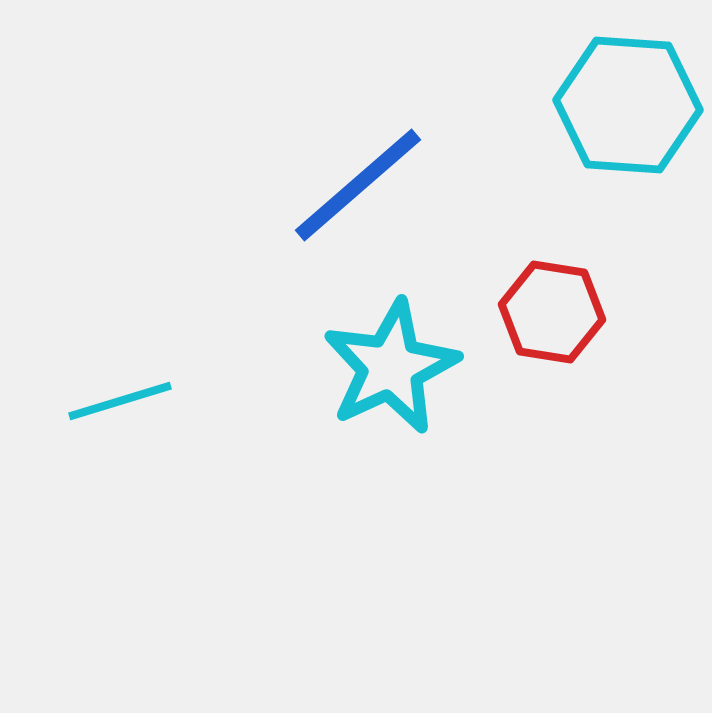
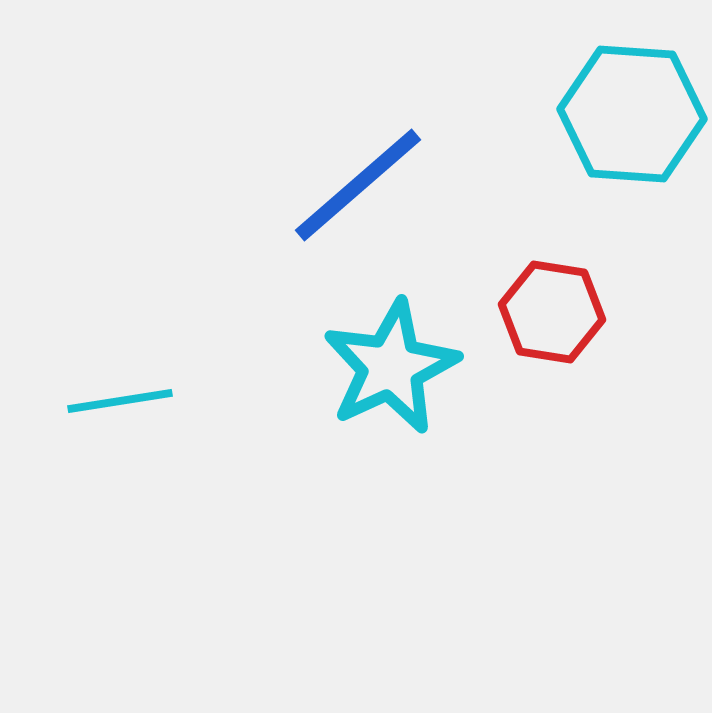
cyan hexagon: moved 4 px right, 9 px down
cyan line: rotated 8 degrees clockwise
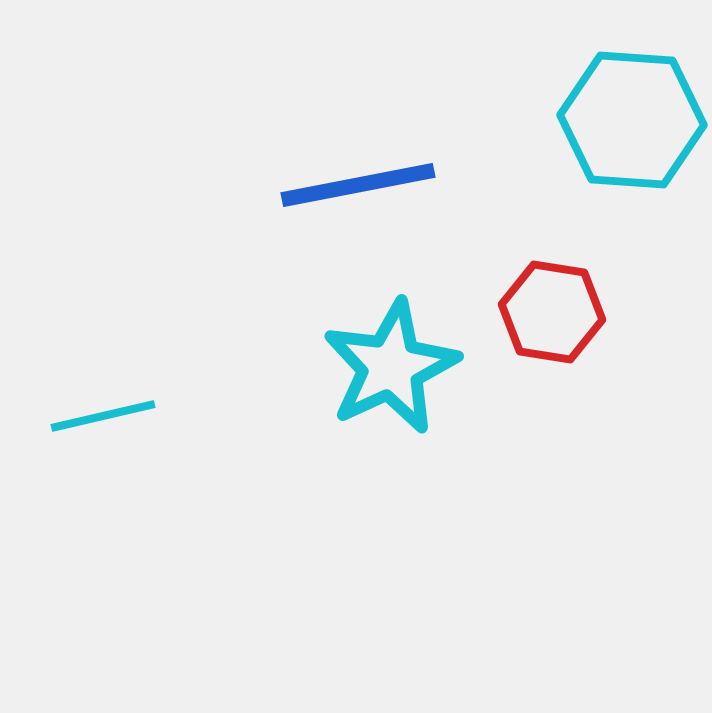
cyan hexagon: moved 6 px down
blue line: rotated 30 degrees clockwise
cyan line: moved 17 px left, 15 px down; rotated 4 degrees counterclockwise
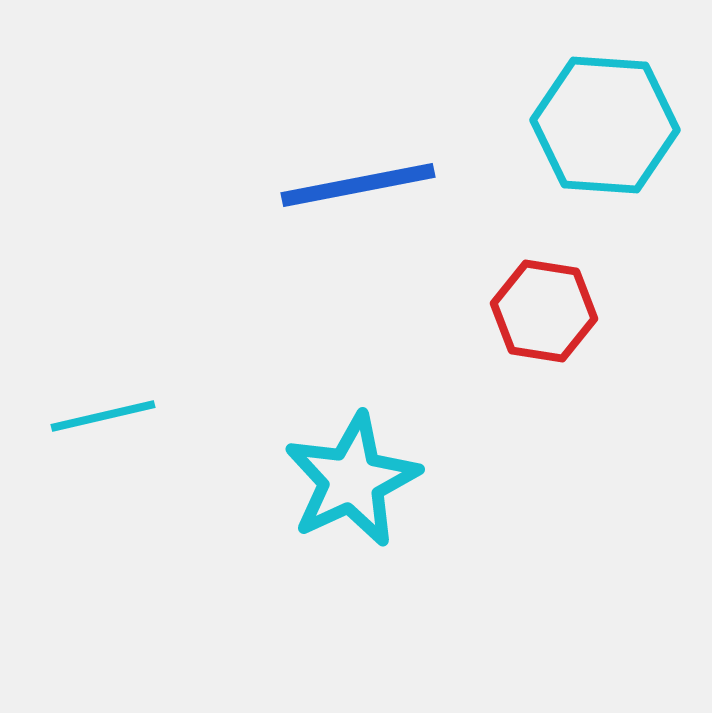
cyan hexagon: moved 27 px left, 5 px down
red hexagon: moved 8 px left, 1 px up
cyan star: moved 39 px left, 113 px down
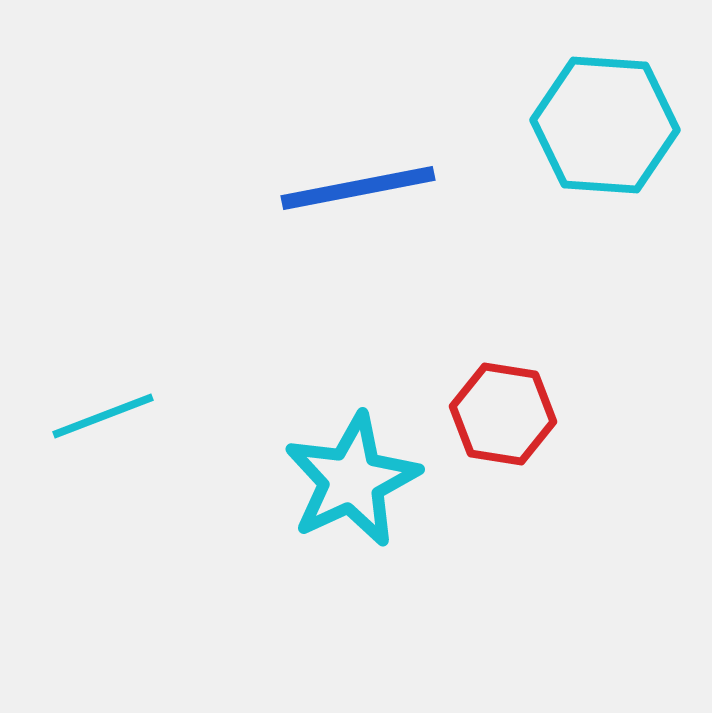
blue line: moved 3 px down
red hexagon: moved 41 px left, 103 px down
cyan line: rotated 8 degrees counterclockwise
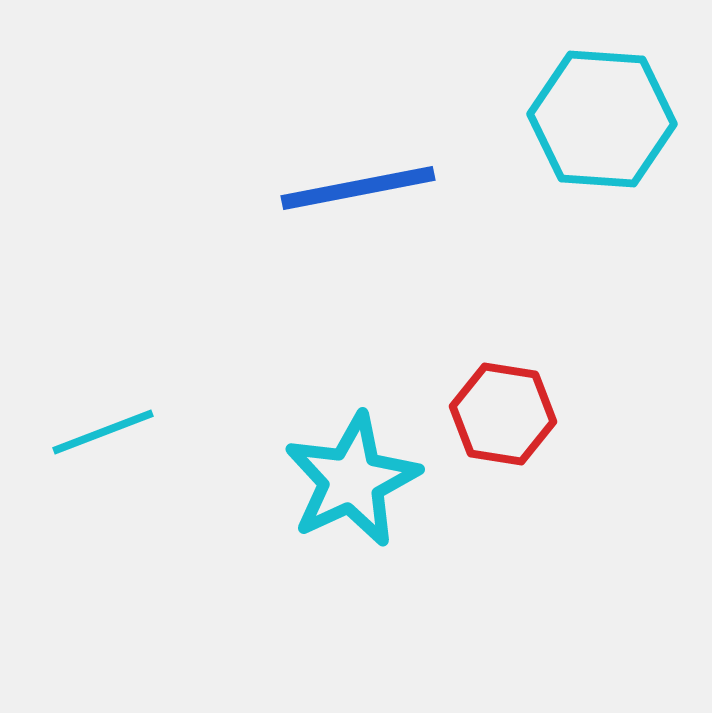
cyan hexagon: moved 3 px left, 6 px up
cyan line: moved 16 px down
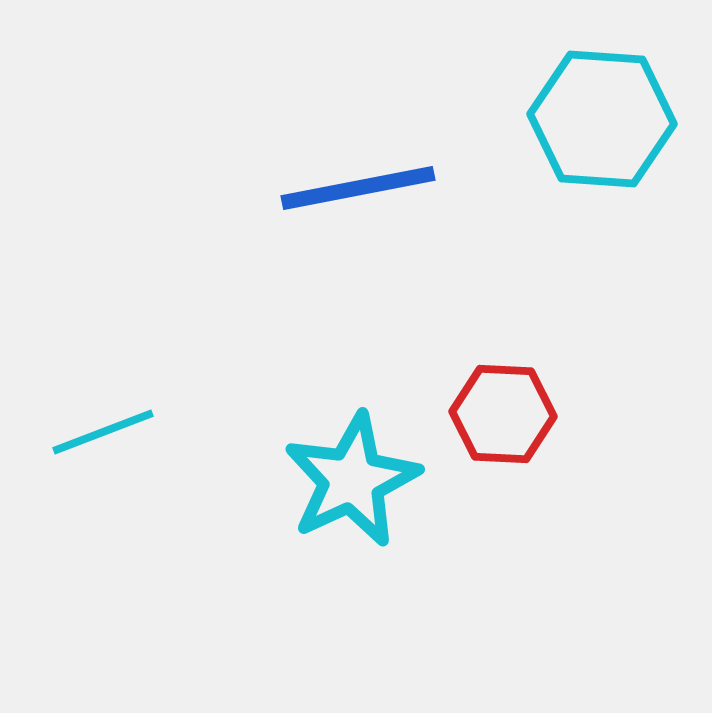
red hexagon: rotated 6 degrees counterclockwise
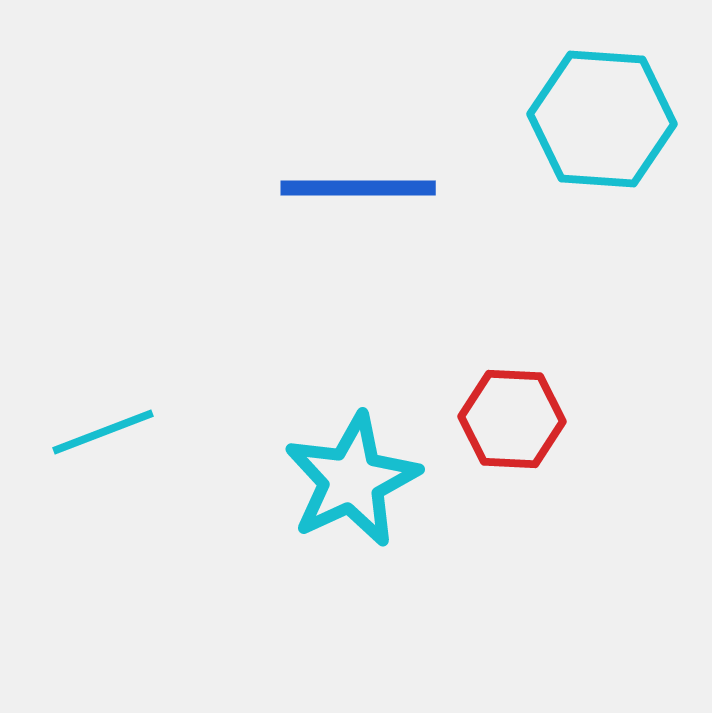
blue line: rotated 11 degrees clockwise
red hexagon: moved 9 px right, 5 px down
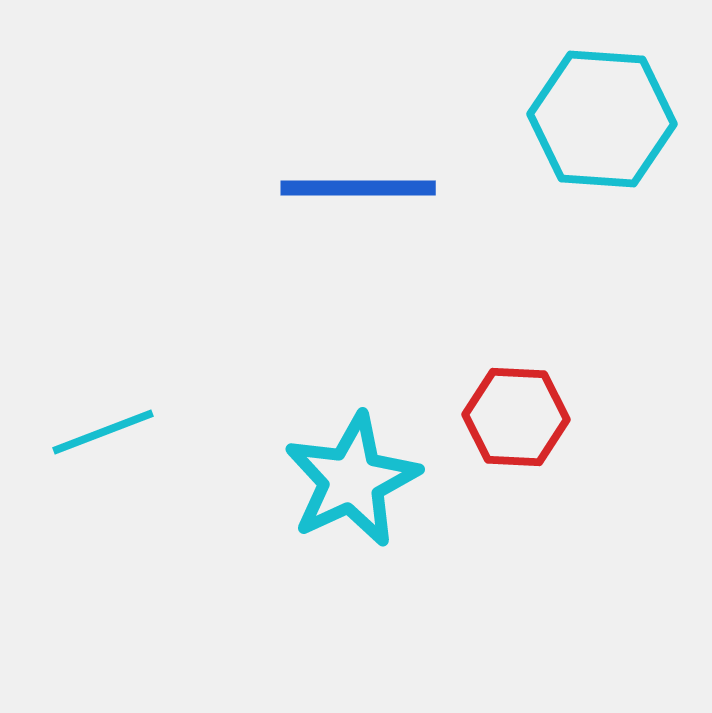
red hexagon: moved 4 px right, 2 px up
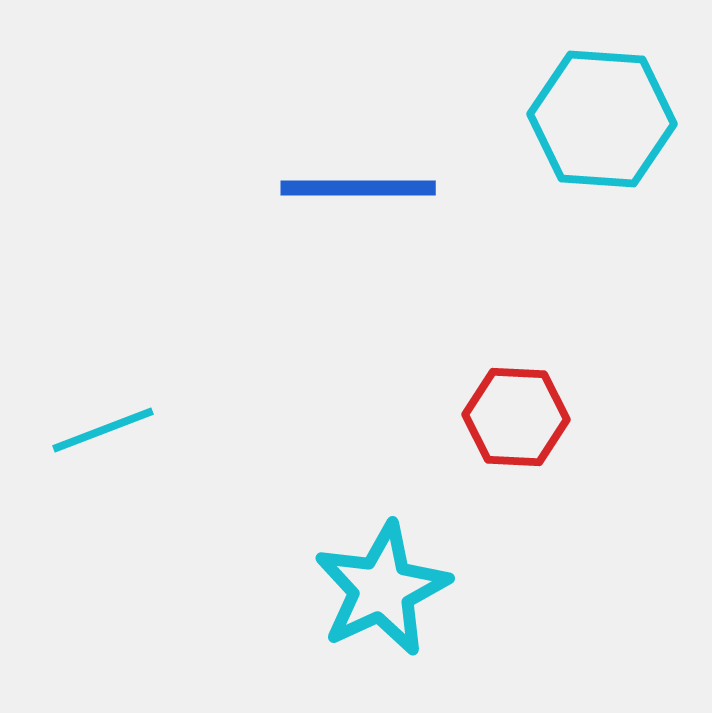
cyan line: moved 2 px up
cyan star: moved 30 px right, 109 px down
